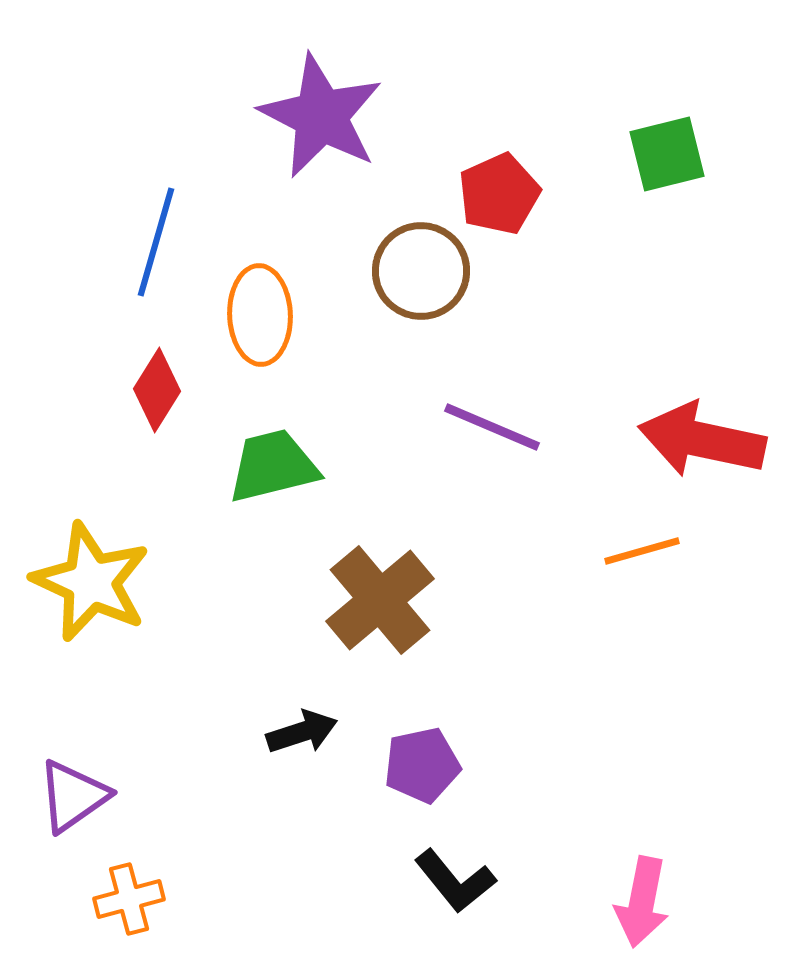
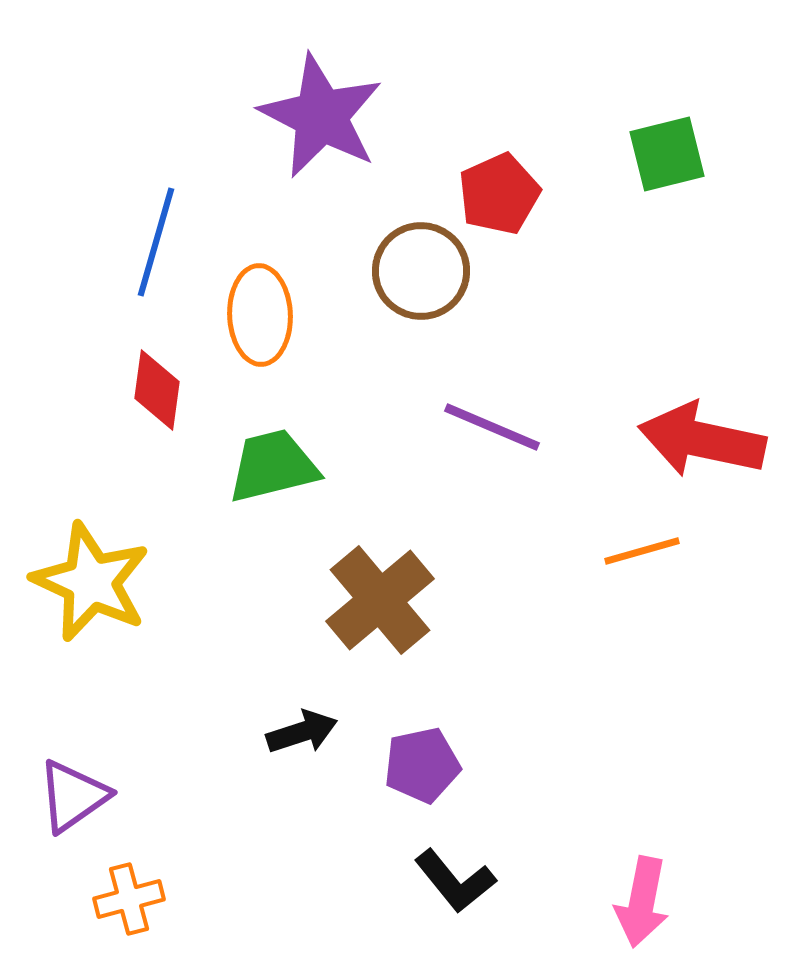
red diamond: rotated 24 degrees counterclockwise
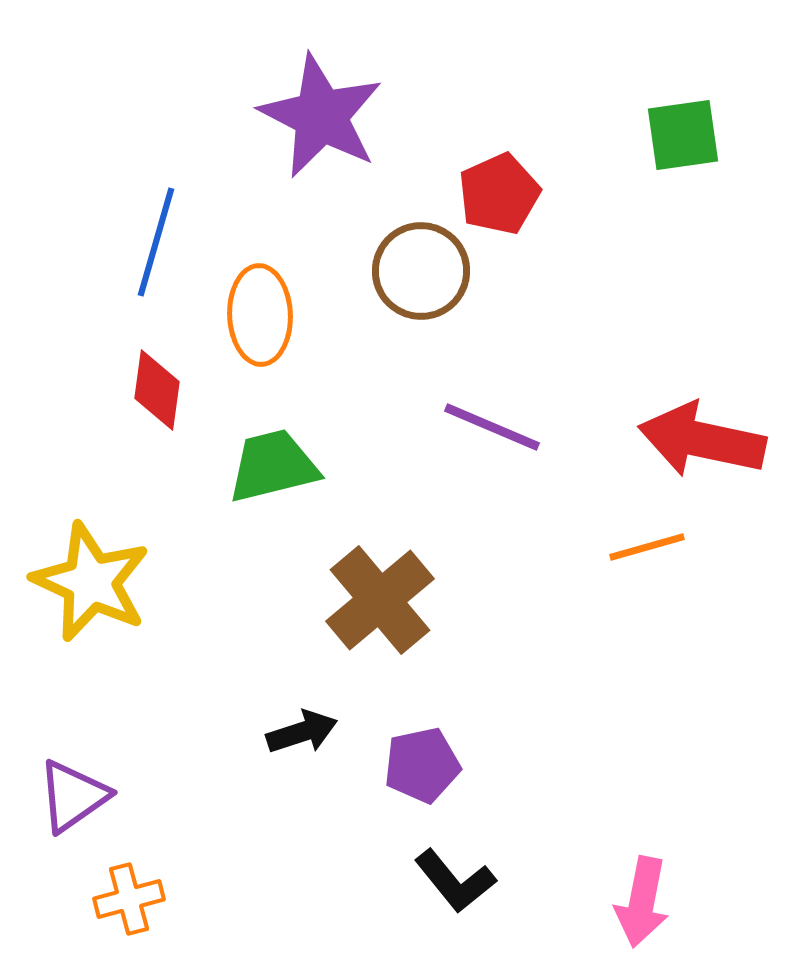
green square: moved 16 px right, 19 px up; rotated 6 degrees clockwise
orange line: moved 5 px right, 4 px up
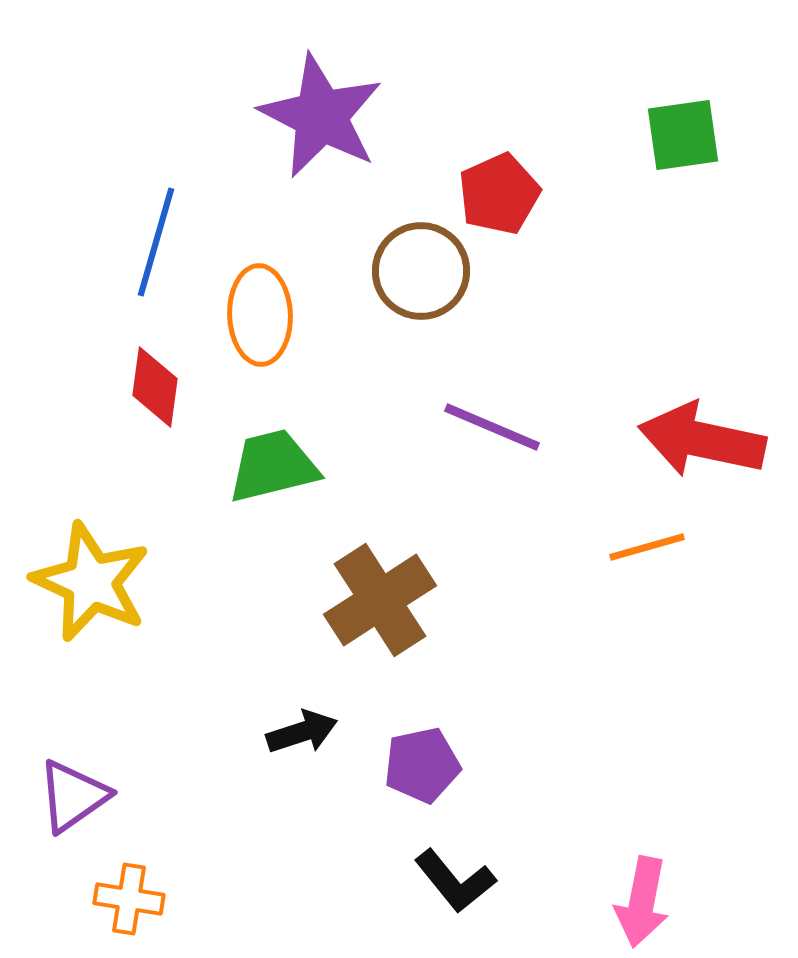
red diamond: moved 2 px left, 3 px up
brown cross: rotated 7 degrees clockwise
orange cross: rotated 24 degrees clockwise
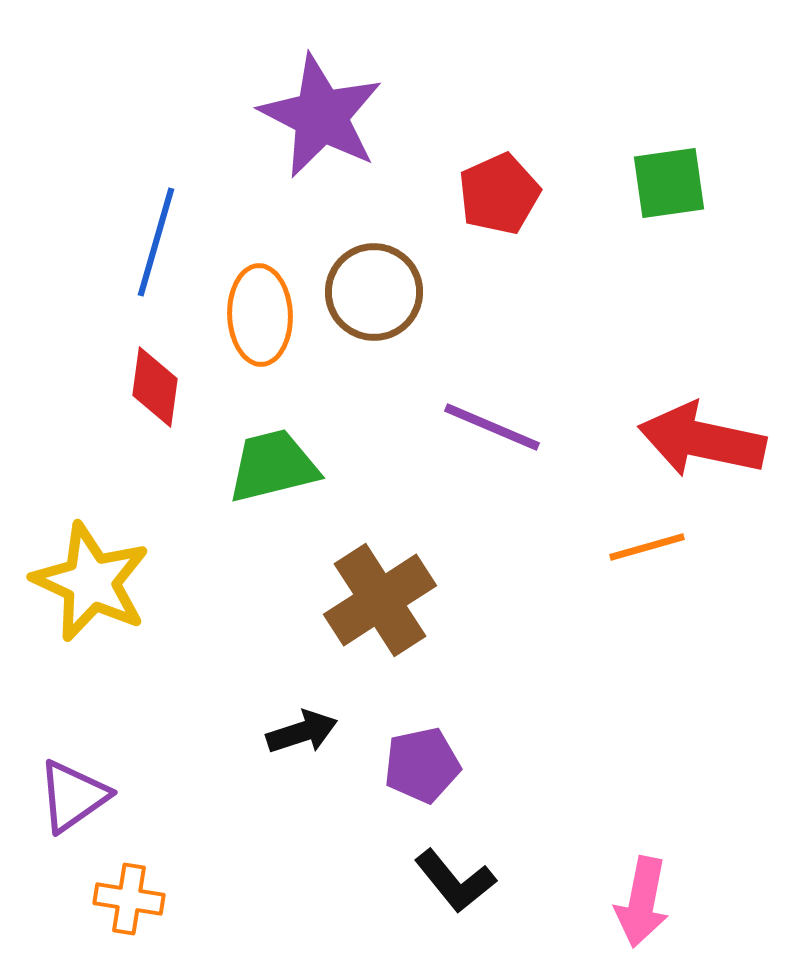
green square: moved 14 px left, 48 px down
brown circle: moved 47 px left, 21 px down
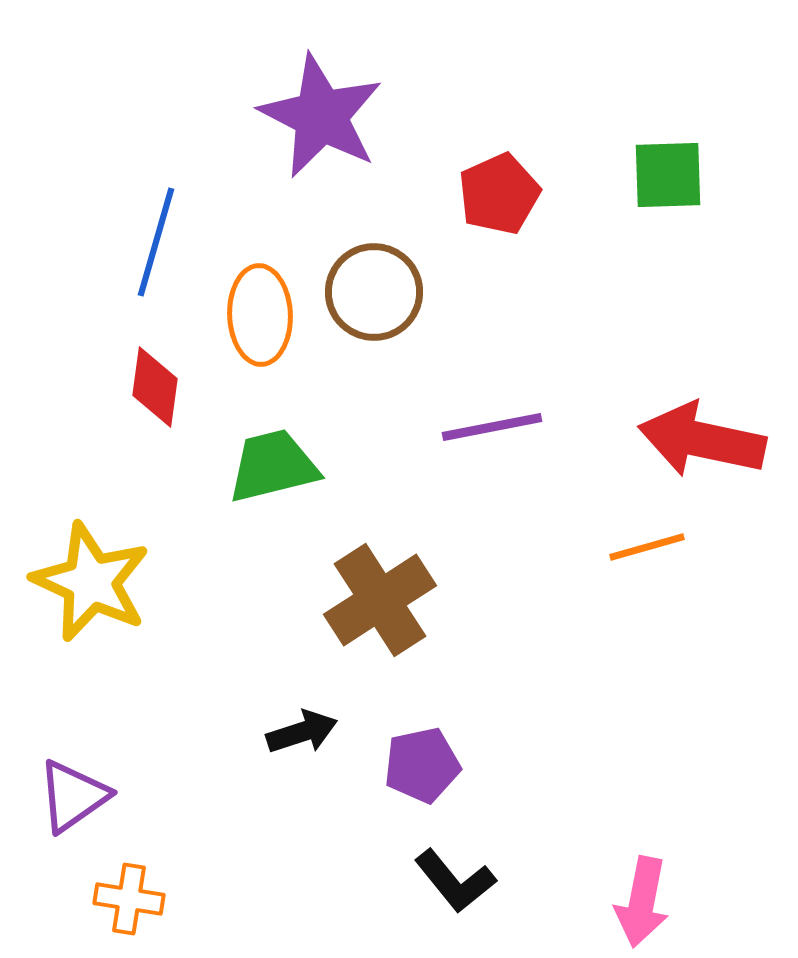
green square: moved 1 px left, 8 px up; rotated 6 degrees clockwise
purple line: rotated 34 degrees counterclockwise
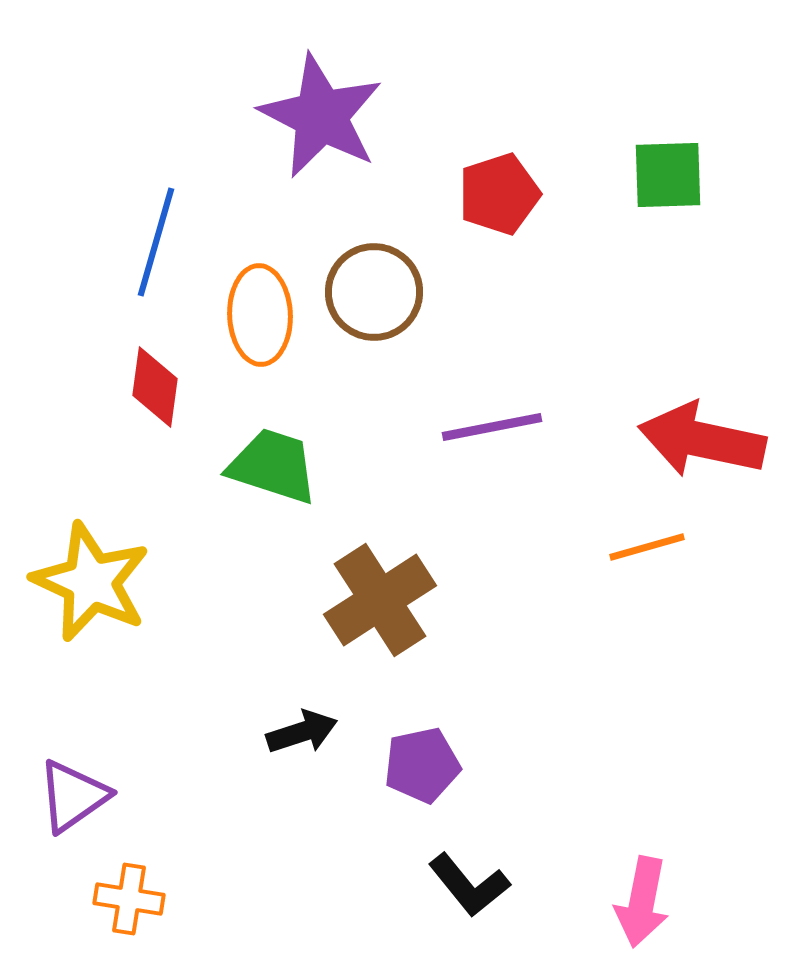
red pentagon: rotated 6 degrees clockwise
green trapezoid: rotated 32 degrees clockwise
black L-shape: moved 14 px right, 4 px down
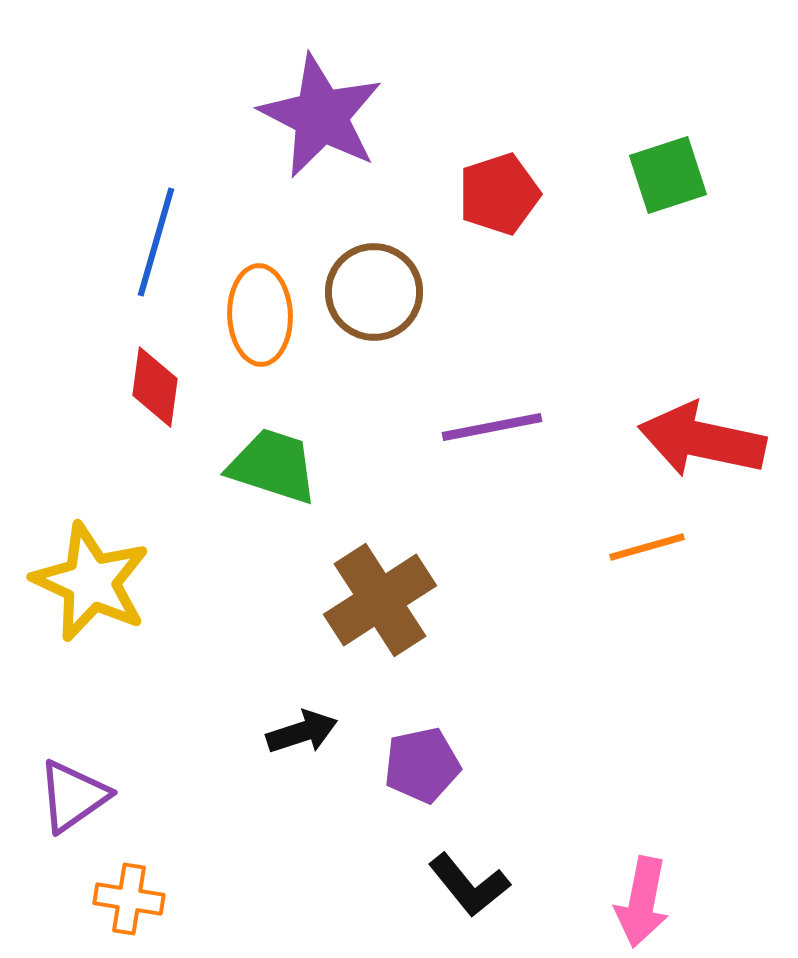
green square: rotated 16 degrees counterclockwise
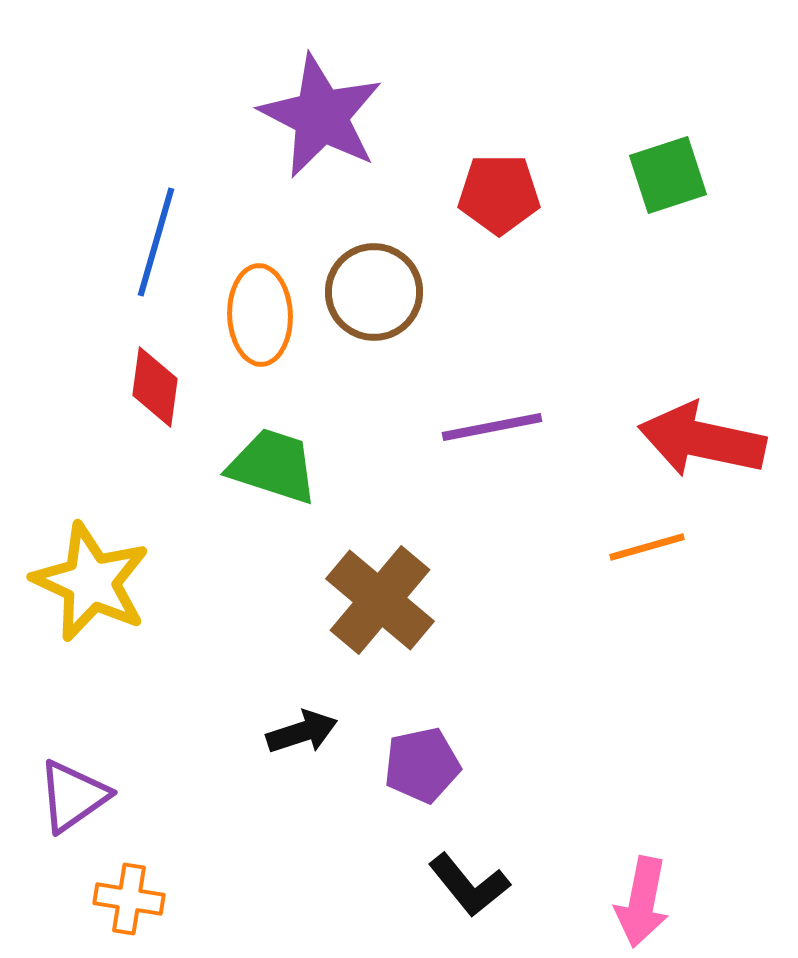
red pentagon: rotated 18 degrees clockwise
brown cross: rotated 17 degrees counterclockwise
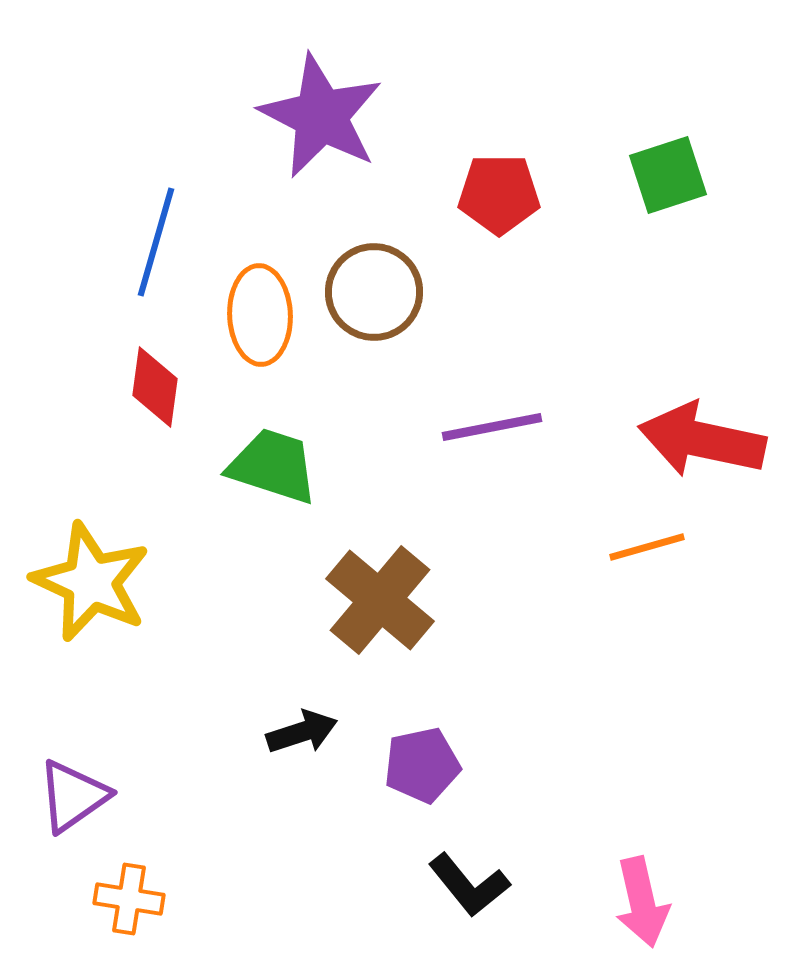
pink arrow: rotated 24 degrees counterclockwise
